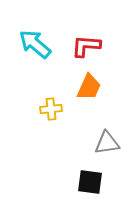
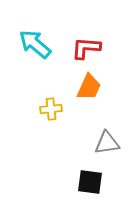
red L-shape: moved 2 px down
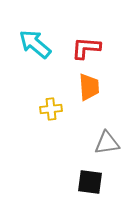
orange trapezoid: rotated 28 degrees counterclockwise
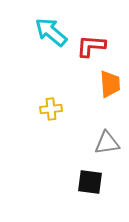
cyan arrow: moved 16 px right, 12 px up
red L-shape: moved 5 px right, 2 px up
orange trapezoid: moved 21 px right, 3 px up
